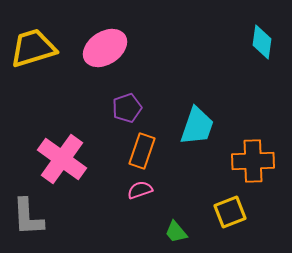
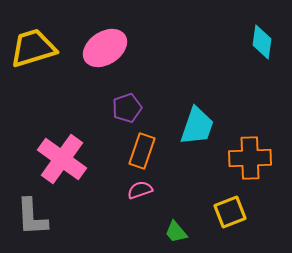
orange cross: moved 3 px left, 3 px up
gray L-shape: moved 4 px right
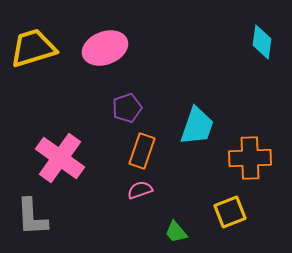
pink ellipse: rotated 12 degrees clockwise
pink cross: moved 2 px left, 1 px up
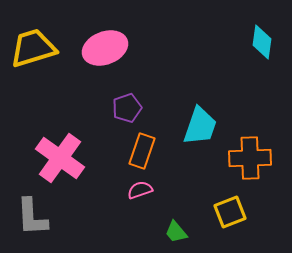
cyan trapezoid: moved 3 px right
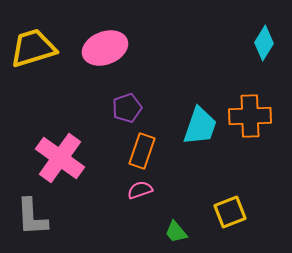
cyan diamond: moved 2 px right, 1 px down; rotated 24 degrees clockwise
orange cross: moved 42 px up
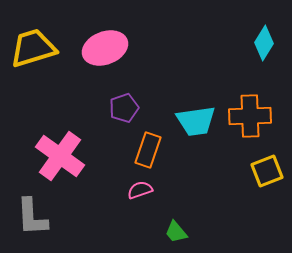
purple pentagon: moved 3 px left
cyan trapezoid: moved 4 px left, 5 px up; rotated 63 degrees clockwise
orange rectangle: moved 6 px right, 1 px up
pink cross: moved 2 px up
yellow square: moved 37 px right, 41 px up
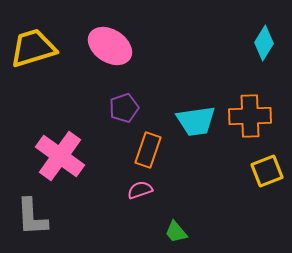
pink ellipse: moved 5 px right, 2 px up; rotated 54 degrees clockwise
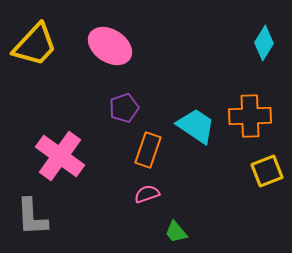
yellow trapezoid: moved 2 px right, 3 px up; rotated 150 degrees clockwise
cyan trapezoid: moved 5 px down; rotated 138 degrees counterclockwise
pink semicircle: moved 7 px right, 4 px down
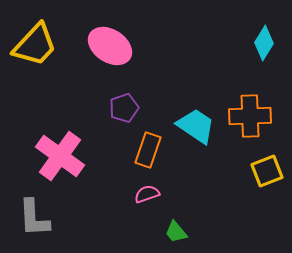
gray L-shape: moved 2 px right, 1 px down
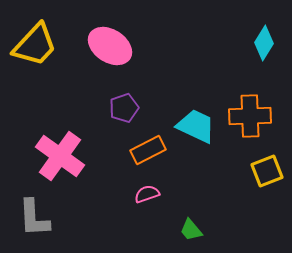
cyan trapezoid: rotated 9 degrees counterclockwise
orange rectangle: rotated 44 degrees clockwise
green trapezoid: moved 15 px right, 2 px up
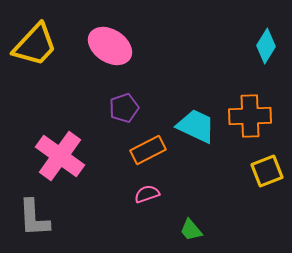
cyan diamond: moved 2 px right, 3 px down
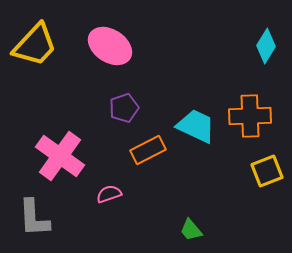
pink semicircle: moved 38 px left
